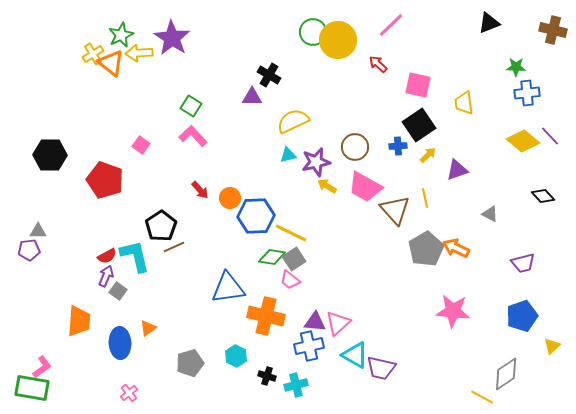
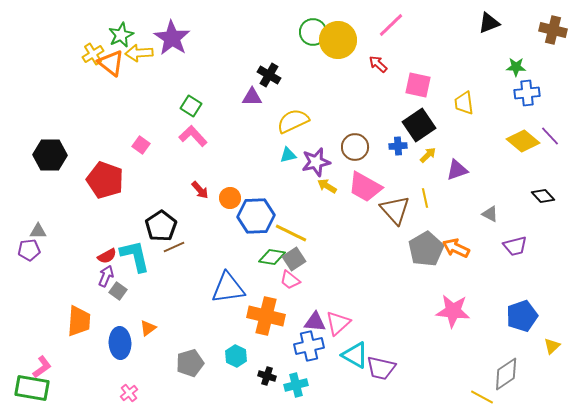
purple trapezoid at (523, 263): moved 8 px left, 17 px up
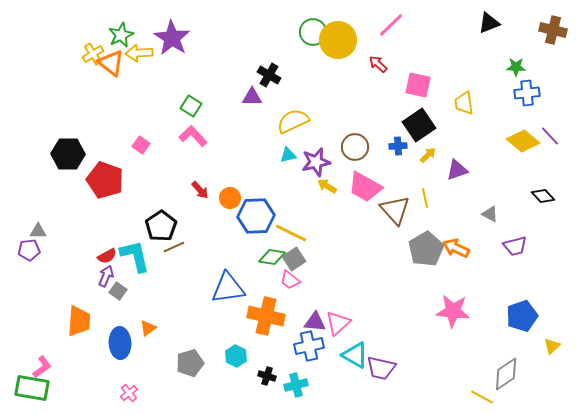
black hexagon at (50, 155): moved 18 px right, 1 px up
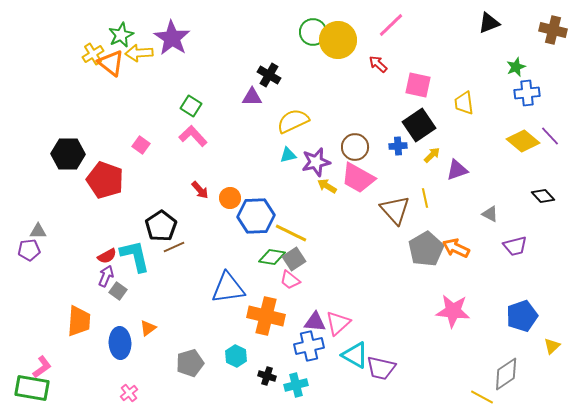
green star at (516, 67): rotated 24 degrees counterclockwise
yellow arrow at (428, 155): moved 4 px right
pink trapezoid at (365, 187): moved 7 px left, 9 px up
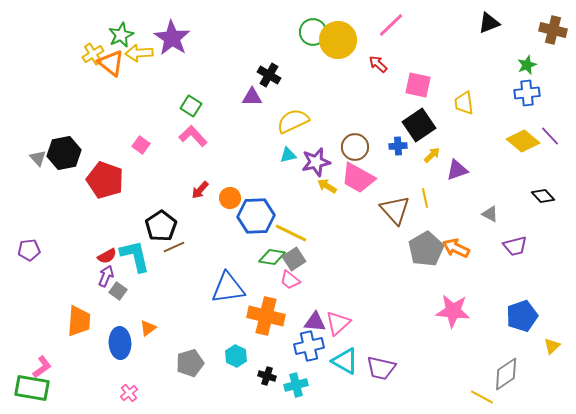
green star at (516, 67): moved 11 px right, 2 px up
black hexagon at (68, 154): moved 4 px left, 1 px up; rotated 12 degrees counterclockwise
red arrow at (200, 190): rotated 84 degrees clockwise
gray triangle at (38, 231): moved 73 px up; rotated 48 degrees clockwise
cyan triangle at (355, 355): moved 10 px left, 6 px down
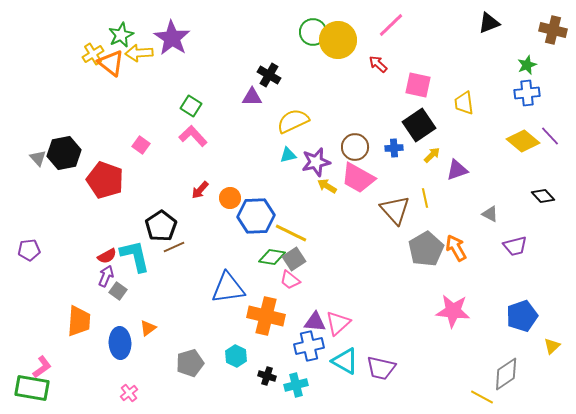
blue cross at (398, 146): moved 4 px left, 2 px down
orange arrow at (456, 248): rotated 36 degrees clockwise
